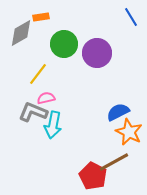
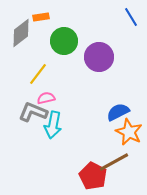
gray diamond: rotated 8 degrees counterclockwise
green circle: moved 3 px up
purple circle: moved 2 px right, 4 px down
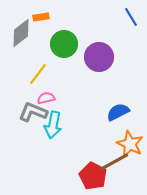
green circle: moved 3 px down
orange star: moved 1 px right, 12 px down
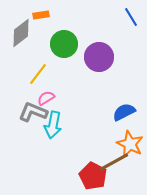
orange rectangle: moved 2 px up
pink semicircle: rotated 18 degrees counterclockwise
blue semicircle: moved 6 px right
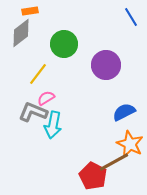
orange rectangle: moved 11 px left, 4 px up
purple circle: moved 7 px right, 8 px down
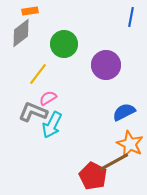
blue line: rotated 42 degrees clockwise
pink semicircle: moved 2 px right
cyan arrow: moved 1 px left; rotated 16 degrees clockwise
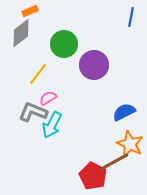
orange rectangle: rotated 14 degrees counterclockwise
purple circle: moved 12 px left
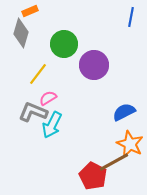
gray diamond: rotated 36 degrees counterclockwise
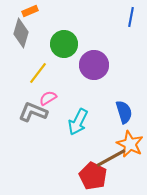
yellow line: moved 1 px up
blue semicircle: rotated 100 degrees clockwise
cyan arrow: moved 26 px right, 3 px up
brown line: moved 3 px left, 4 px up
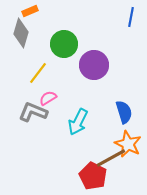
orange star: moved 2 px left
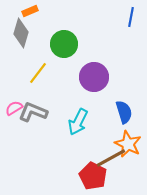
purple circle: moved 12 px down
pink semicircle: moved 34 px left, 10 px down
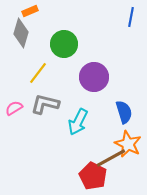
gray L-shape: moved 12 px right, 8 px up; rotated 8 degrees counterclockwise
